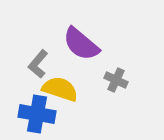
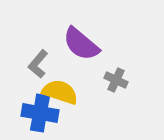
yellow semicircle: moved 3 px down
blue cross: moved 3 px right, 1 px up
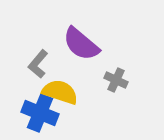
blue cross: rotated 12 degrees clockwise
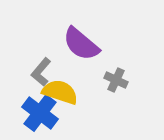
gray L-shape: moved 3 px right, 8 px down
blue cross: rotated 15 degrees clockwise
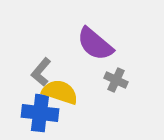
purple semicircle: moved 14 px right
blue cross: rotated 30 degrees counterclockwise
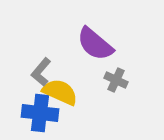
yellow semicircle: rotated 6 degrees clockwise
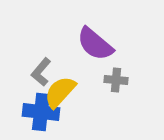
gray cross: rotated 20 degrees counterclockwise
yellow semicircle: rotated 72 degrees counterclockwise
blue cross: moved 1 px right, 1 px up
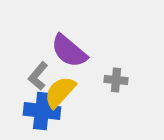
purple semicircle: moved 26 px left, 7 px down
gray L-shape: moved 3 px left, 4 px down
blue cross: moved 1 px right, 1 px up
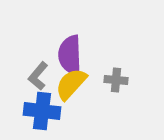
purple semicircle: moved 1 px right, 4 px down; rotated 48 degrees clockwise
yellow semicircle: moved 11 px right, 8 px up
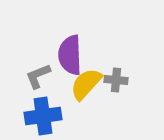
gray L-shape: rotated 28 degrees clockwise
yellow semicircle: moved 15 px right
blue cross: moved 1 px right, 5 px down; rotated 15 degrees counterclockwise
